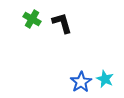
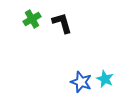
green cross: rotated 30 degrees clockwise
blue star: rotated 20 degrees counterclockwise
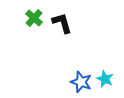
green cross: moved 2 px right, 1 px up; rotated 18 degrees counterclockwise
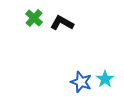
black L-shape: rotated 45 degrees counterclockwise
cyan star: rotated 12 degrees clockwise
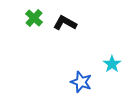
black L-shape: moved 3 px right
cyan star: moved 7 px right, 15 px up
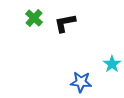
black L-shape: rotated 40 degrees counterclockwise
blue star: rotated 15 degrees counterclockwise
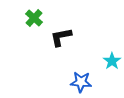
black L-shape: moved 4 px left, 14 px down
cyan star: moved 3 px up
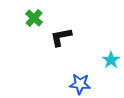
cyan star: moved 1 px left, 1 px up
blue star: moved 1 px left, 2 px down
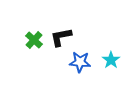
green cross: moved 22 px down
blue star: moved 22 px up
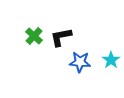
green cross: moved 4 px up
